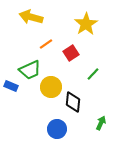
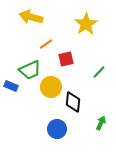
red square: moved 5 px left, 6 px down; rotated 21 degrees clockwise
green line: moved 6 px right, 2 px up
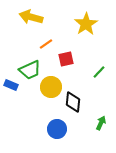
blue rectangle: moved 1 px up
